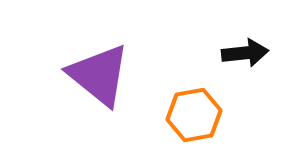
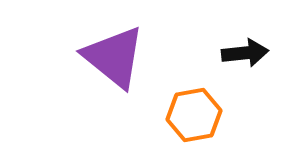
purple triangle: moved 15 px right, 18 px up
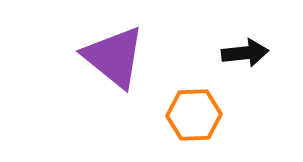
orange hexagon: rotated 8 degrees clockwise
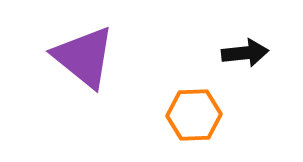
purple triangle: moved 30 px left
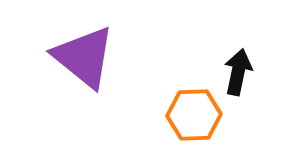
black arrow: moved 7 px left, 19 px down; rotated 72 degrees counterclockwise
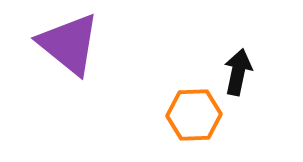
purple triangle: moved 15 px left, 13 px up
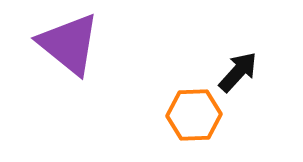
black arrow: rotated 30 degrees clockwise
